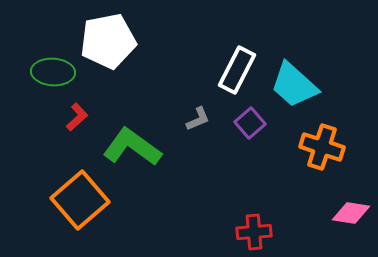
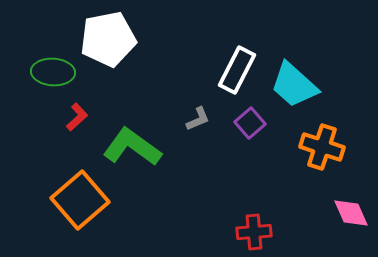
white pentagon: moved 2 px up
pink diamond: rotated 57 degrees clockwise
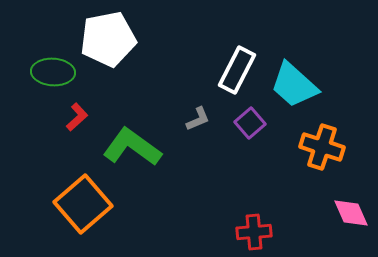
orange square: moved 3 px right, 4 px down
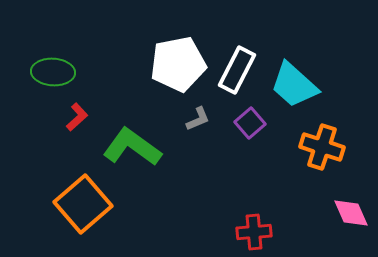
white pentagon: moved 70 px right, 25 px down
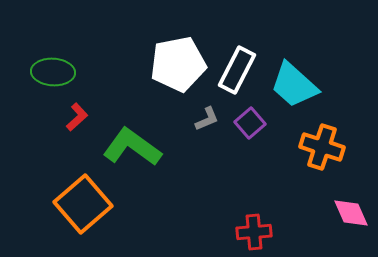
gray L-shape: moved 9 px right
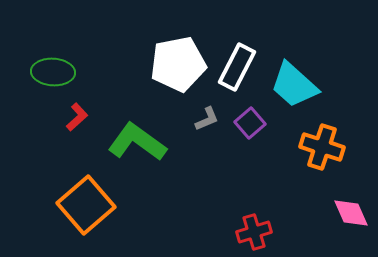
white rectangle: moved 3 px up
green L-shape: moved 5 px right, 5 px up
orange square: moved 3 px right, 1 px down
red cross: rotated 12 degrees counterclockwise
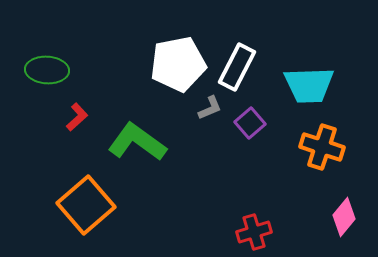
green ellipse: moved 6 px left, 2 px up
cyan trapezoid: moved 15 px right; rotated 44 degrees counterclockwise
gray L-shape: moved 3 px right, 11 px up
pink diamond: moved 7 px left, 4 px down; rotated 63 degrees clockwise
